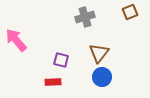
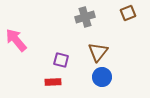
brown square: moved 2 px left, 1 px down
brown triangle: moved 1 px left, 1 px up
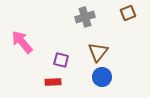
pink arrow: moved 6 px right, 2 px down
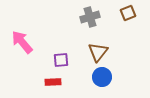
gray cross: moved 5 px right
purple square: rotated 21 degrees counterclockwise
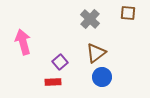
brown square: rotated 28 degrees clockwise
gray cross: moved 2 px down; rotated 30 degrees counterclockwise
pink arrow: moved 1 px right; rotated 25 degrees clockwise
brown triangle: moved 2 px left, 1 px down; rotated 15 degrees clockwise
purple square: moved 1 px left, 2 px down; rotated 35 degrees counterclockwise
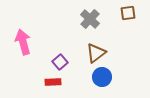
brown square: rotated 14 degrees counterclockwise
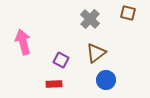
brown square: rotated 21 degrees clockwise
purple square: moved 1 px right, 2 px up; rotated 21 degrees counterclockwise
blue circle: moved 4 px right, 3 px down
red rectangle: moved 1 px right, 2 px down
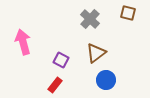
red rectangle: moved 1 px right, 1 px down; rotated 49 degrees counterclockwise
